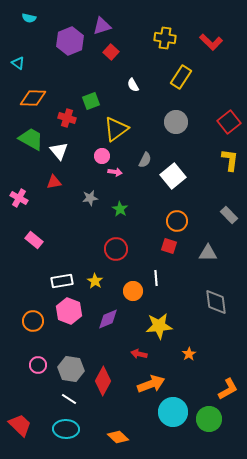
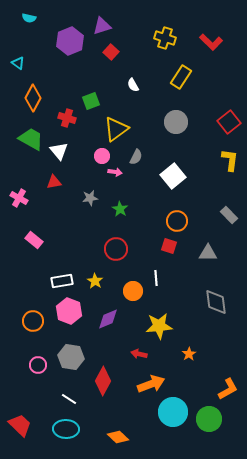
yellow cross at (165, 38): rotated 10 degrees clockwise
orange diamond at (33, 98): rotated 64 degrees counterclockwise
gray semicircle at (145, 160): moved 9 px left, 3 px up
gray hexagon at (71, 369): moved 12 px up
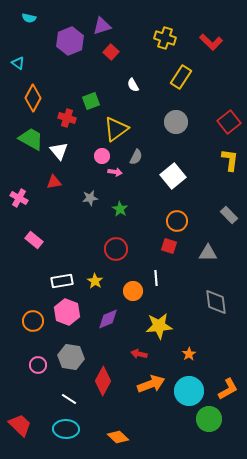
pink hexagon at (69, 311): moved 2 px left, 1 px down
cyan circle at (173, 412): moved 16 px right, 21 px up
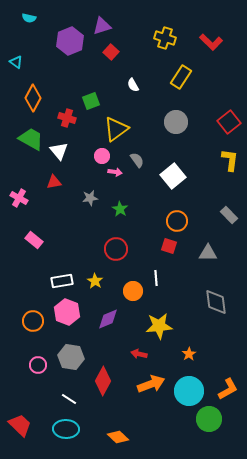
cyan triangle at (18, 63): moved 2 px left, 1 px up
gray semicircle at (136, 157): moved 1 px right, 3 px down; rotated 63 degrees counterclockwise
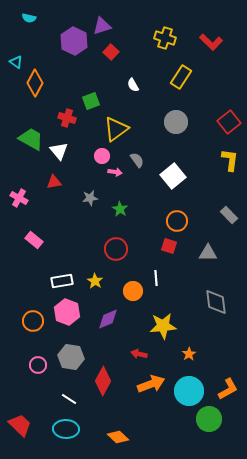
purple hexagon at (70, 41): moved 4 px right; rotated 12 degrees counterclockwise
orange diamond at (33, 98): moved 2 px right, 15 px up
yellow star at (159, 326): moved 4 px right
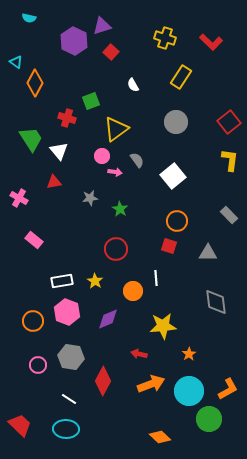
green trapezoid at (31, 139): rotated 28 degrees clockwise
orange diamond at (118, 437): moved 42 px right
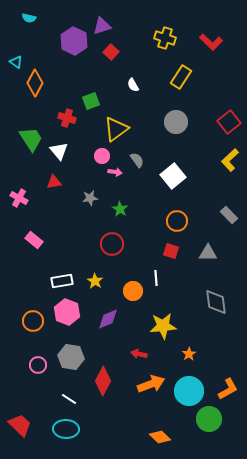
yellow L-shape at (230, 160): rotated 140 degrees counterclockwise
red square at (169, 246): moved 2 px right, 5 px down
red circle at (116, 249): moved 4 px left, 5 px up
